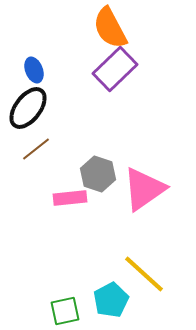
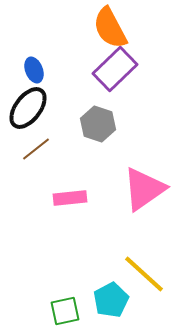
gray hexagon: moved 50 px up
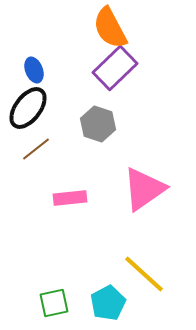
purple rectangle: moved 1 px up
cyan pentagon: moved 3 px left, 3 px down
green square: moved 11 px left, 8 px up
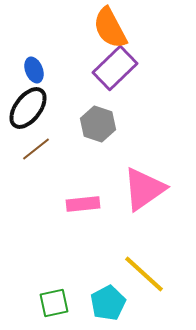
pink rectangle: moved 13 px right, 6 px down
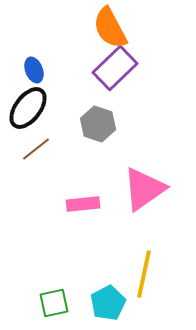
yellow line: rotated 60 degrees clockwise
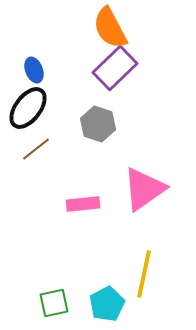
cyan pentagon: moved 1 px left, 1 px down
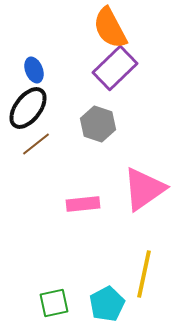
brown line: moved 5 px up
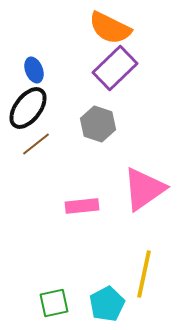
orange semicircle: rotated 36 degrees counterclockwise
pink rectangle: moved 1 px left, 2 px down
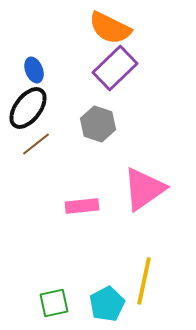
yellow line: moved 7 px down
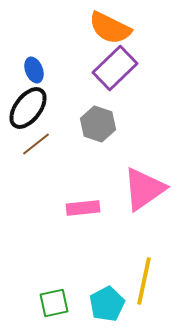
pink rectangle: moved 1 px right, 2 px down
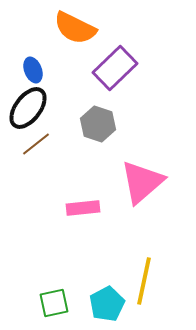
orange semicircle: moved 35 px left
blue ellipse: moved 1 px left
pink triangle: moved 2 px left, 7 px up; rotated 6 degrees counterclockwise
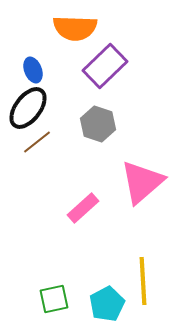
orange semicircle: rotated 24 degrees counterclockwise
purple rectangle: moved 10 px left, 2 px up
brown line: moved 1 px right, 2 px up
pink rectangle: rotated 36 degrees counterclockwise
yellow line: moved 1 px left; rotated 15 degrees counterclockwise
green square: moved 4 px up
